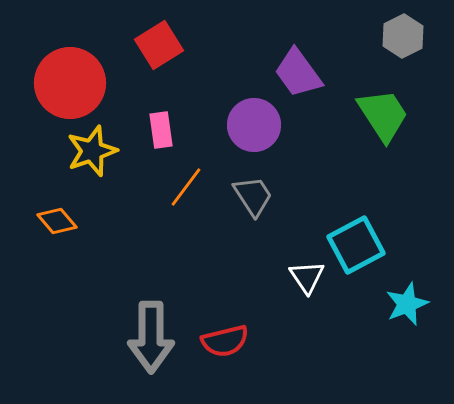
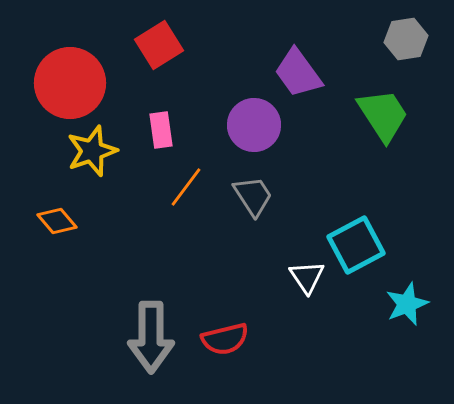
gray hexagon: moved 3 px right, 3 px down; rotated 18 degrees clockwise
red semicircle: moved 2 px up
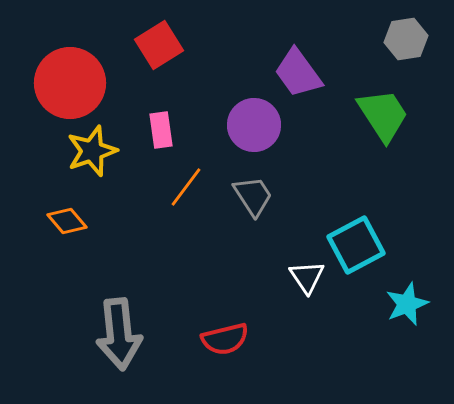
orange diamond: moved 10 px right
gray arrow: moved 32 px left, 3 px up; rotated 6 degrees counterclockwise
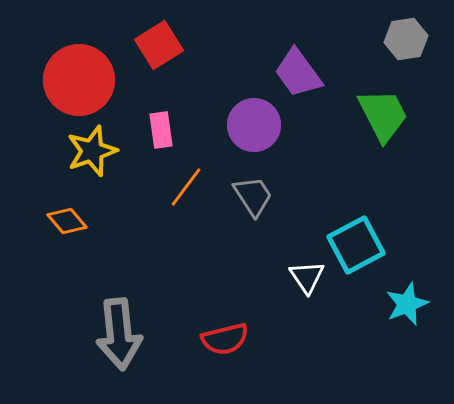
red circle: moved 9 px right, 3 px up
green trapezoid: rotated 6 degrees clockwise
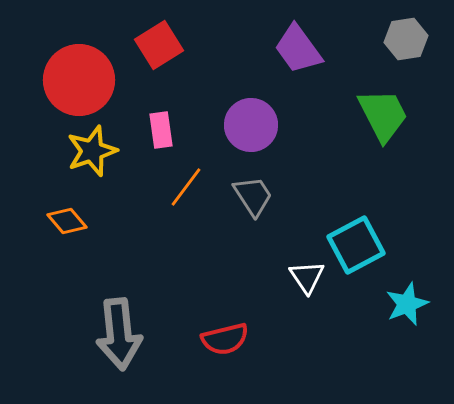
purple trapezoid: moved 24 px up
purple circle: moved 3 px left
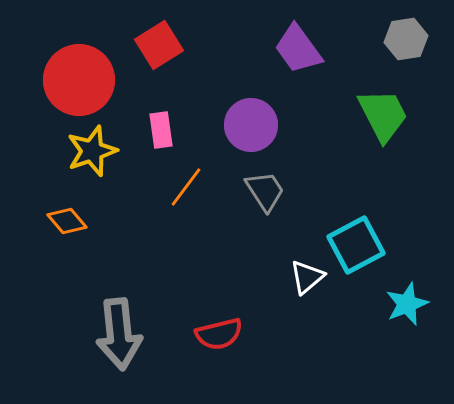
gray trapezoid: moved 12 px right, 5 px up
white triangle: rotated 24 degrees clockwise
red semicircle: moved 6 px left, 5 px up
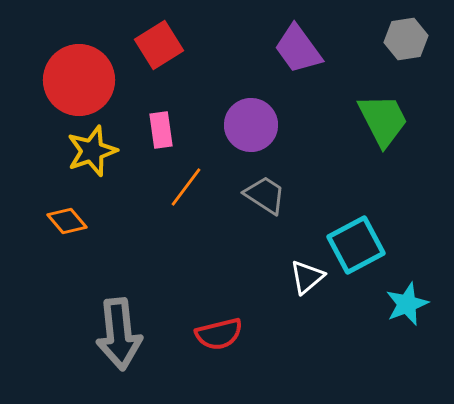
green trapezoid: moved 5 px down
gray trapezoid: moved 4 px down; rotated 24 degrees counterclockwise
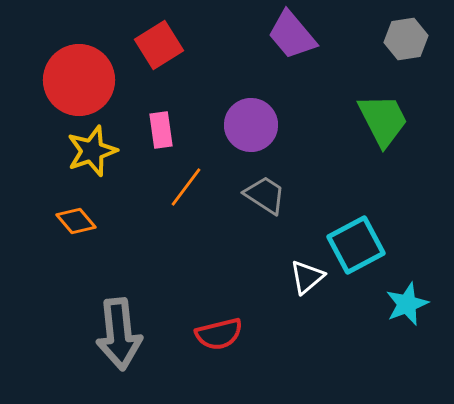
purple trapezoid: moved 6 px left, 14 px up; rotated 4 degrees counterclockwise
orange diamond: moved 9 px right
